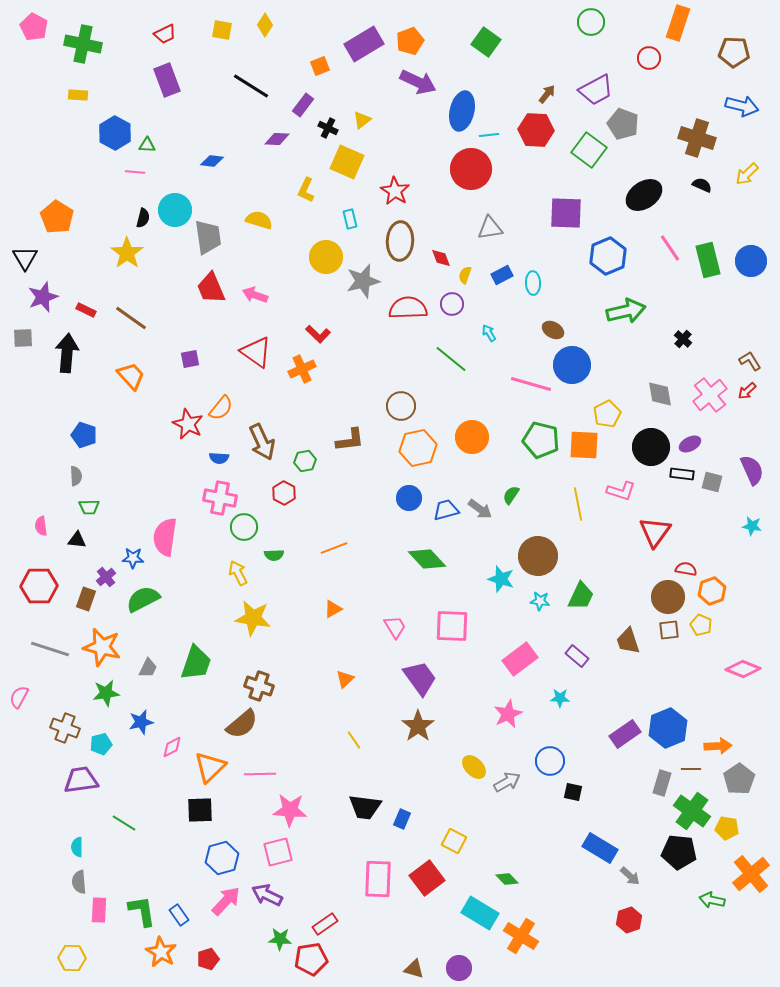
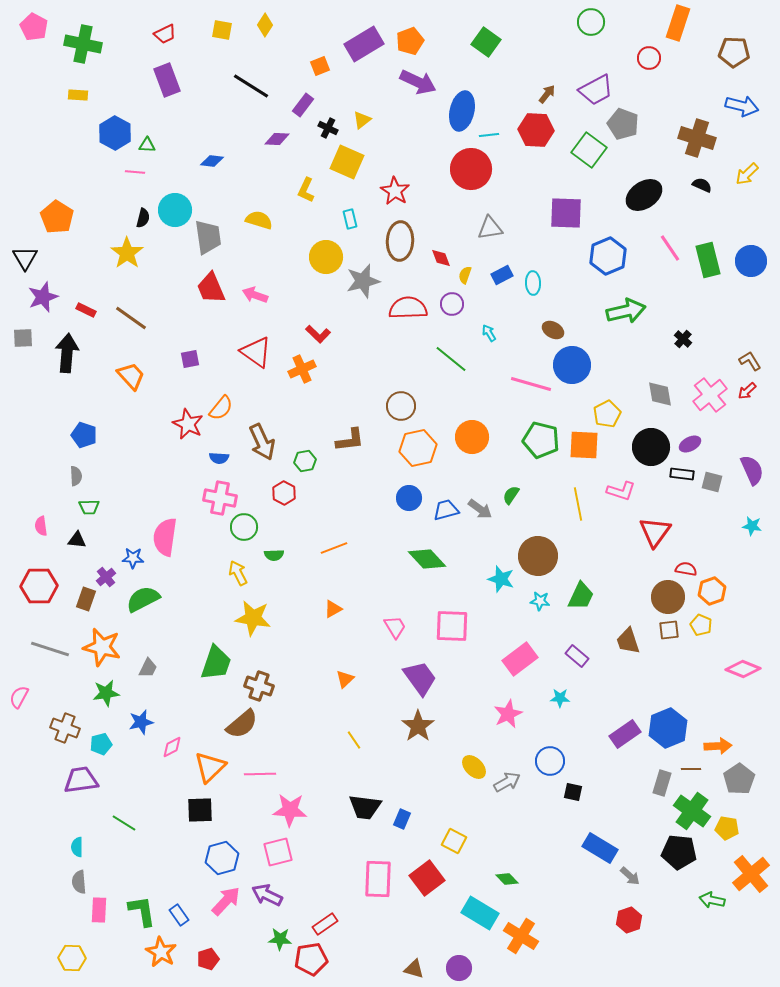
green trapezoid at (196, 663): moved 20 px right
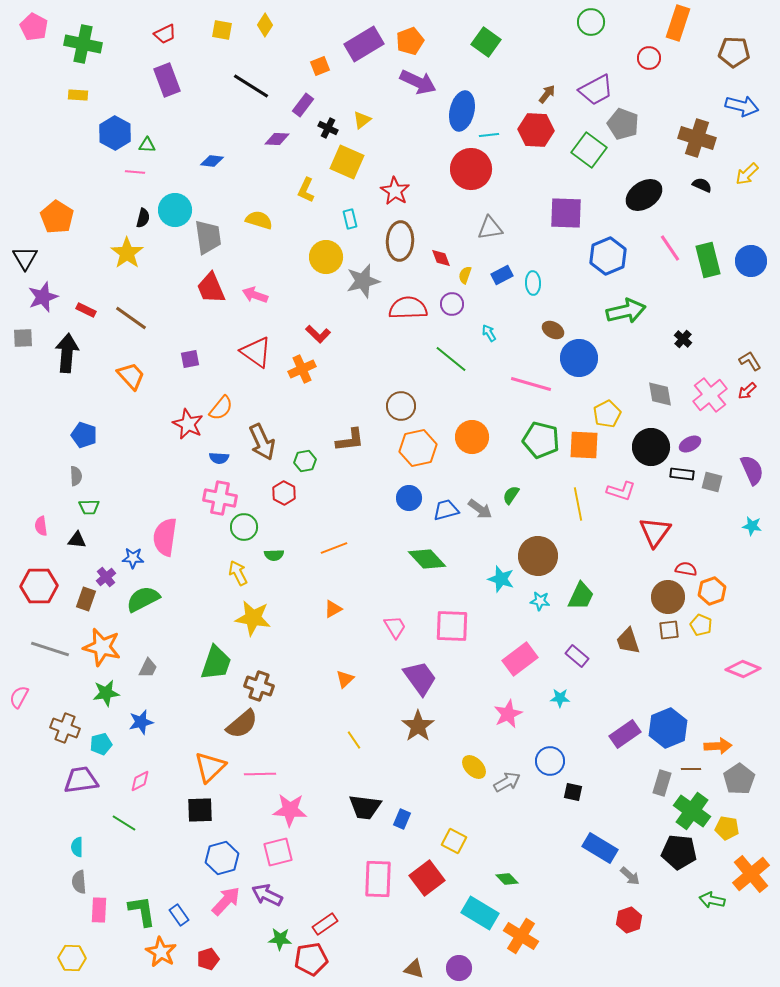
blue circle at (572, 365): moved 7 px right, 7 px up
pink diamond at (172, 747): moved 32 px left, 34 px down
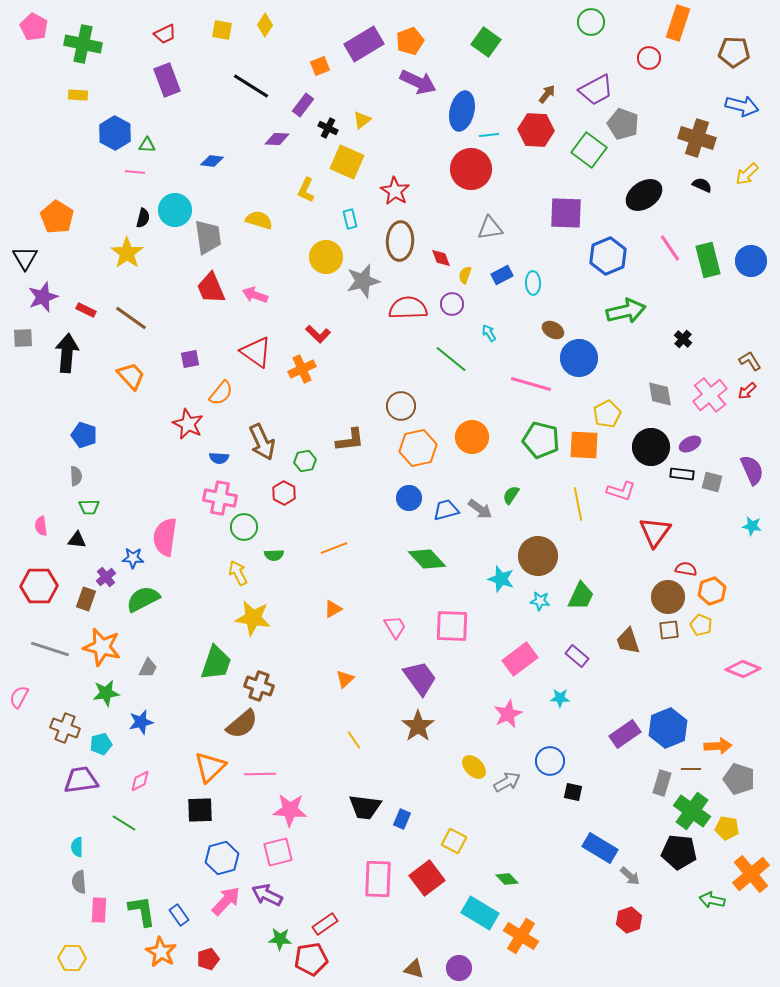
orange semicircle at (221, 408): moved 15 px up
gray pentagon at (739, 779): rotated 20 degrees counterclockwise
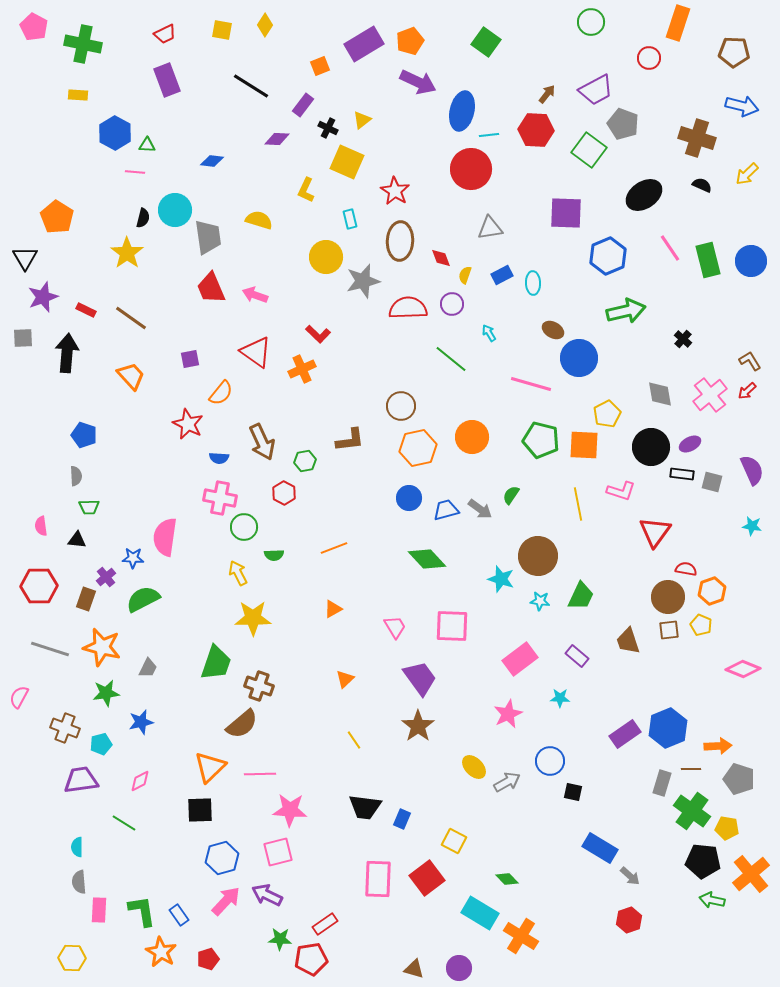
yellow star at (253, 618): rotated 9 degrees counterclockwise
black pentagon at (679, 852): moved 24 px right, 9 px down
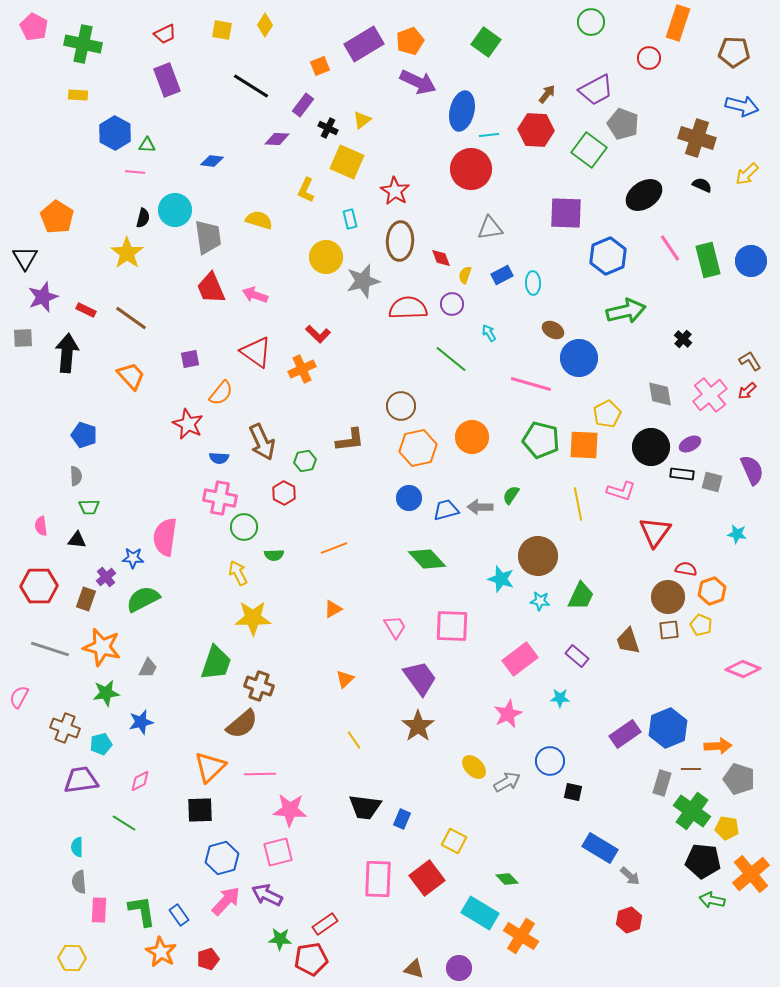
gray arrow at (480, 509): moved 2 px up; rotated 145 degrees clockwise
cyan star at (752, 526): moved 15 px left, 8 px down
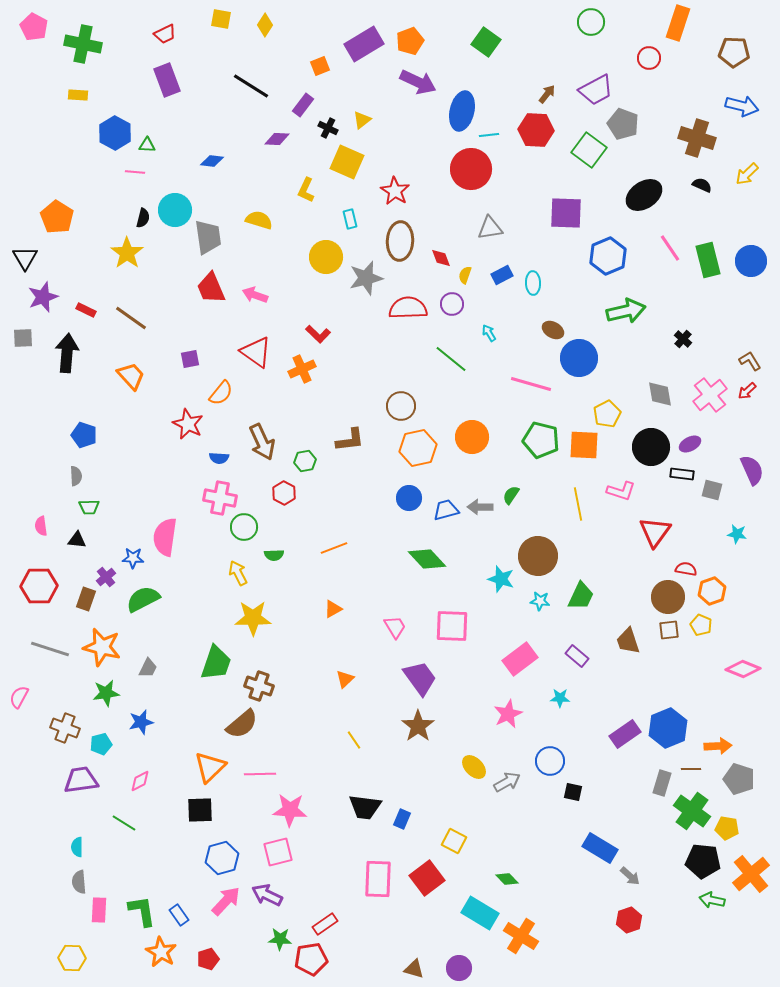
yellow square at (222, 30): moved 1 px left, 11 px up
gray star at (363, 281): moved 3 px right, 3 px up
gray square at (712, 482): moved 8 px down
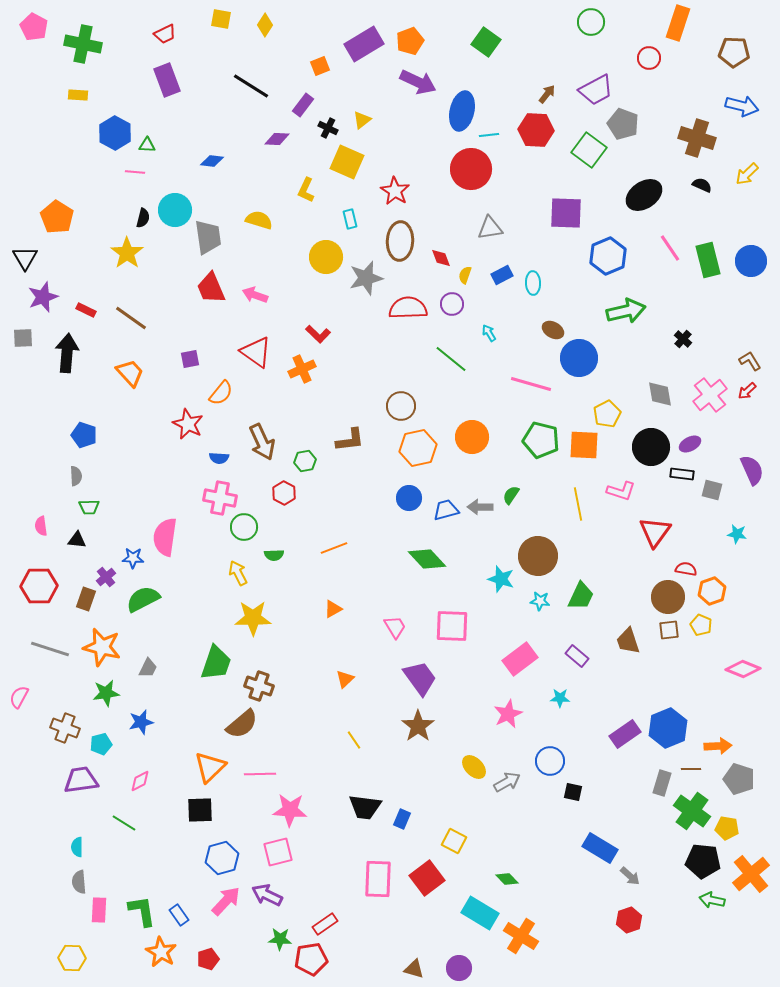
orange trapezoid at (131, 376): moved 1 px left, 3 px up
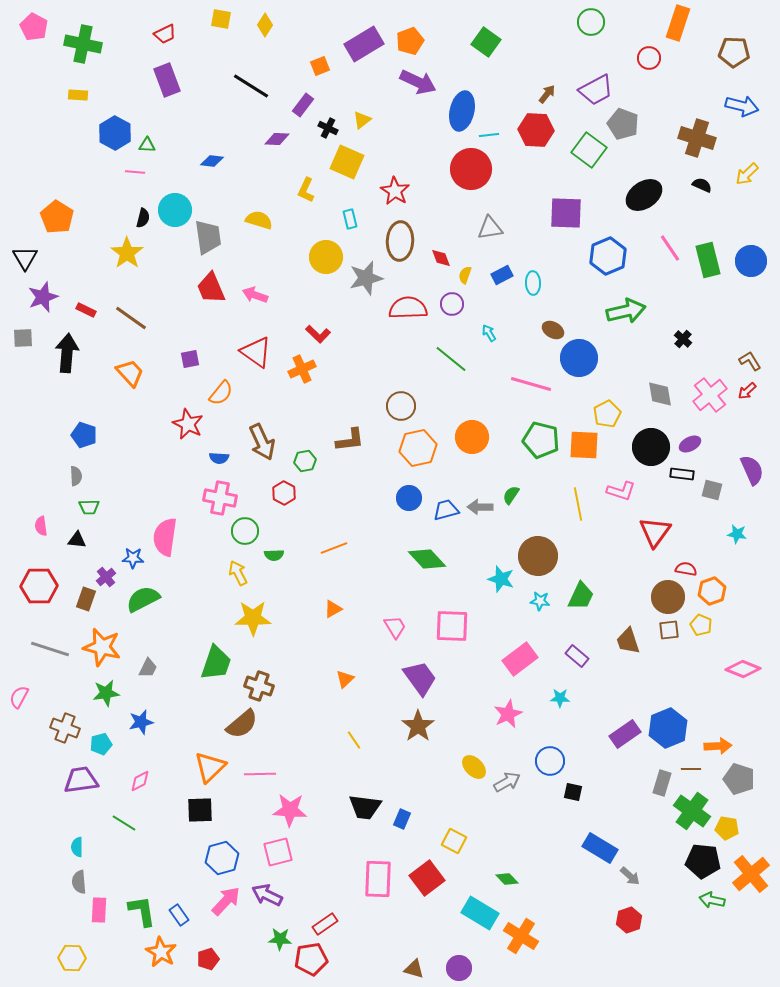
green circle at (244, 527): moved 1 px right, 4 px down
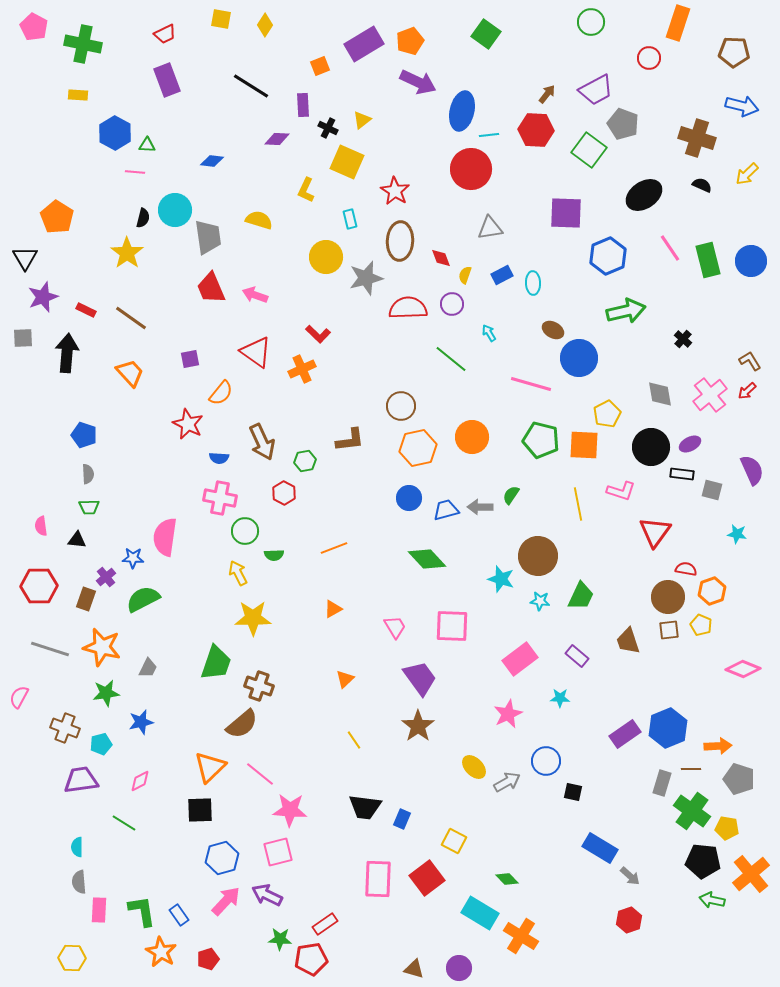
green square at (486, 42): moved 8 px up
purple rectangle at (303, 105): rotated 40 degrees counterclockwise
gray semicircle at (76, 476): moved 12 px right, 2 px up
blue circle at (550, 761): moved 4 px left
pink line at (260, 774): rotated 40 degrees clockwise
